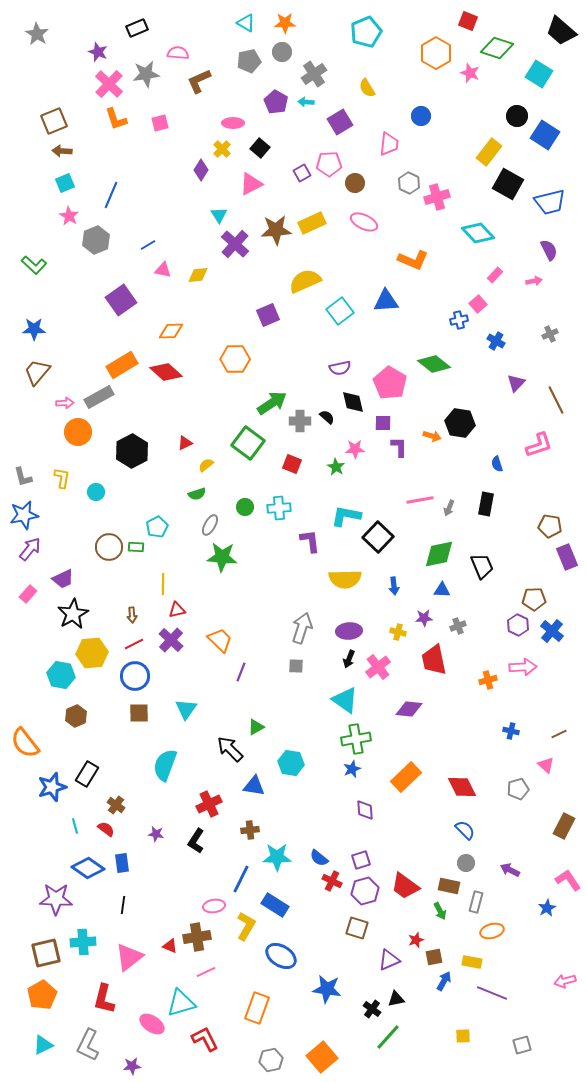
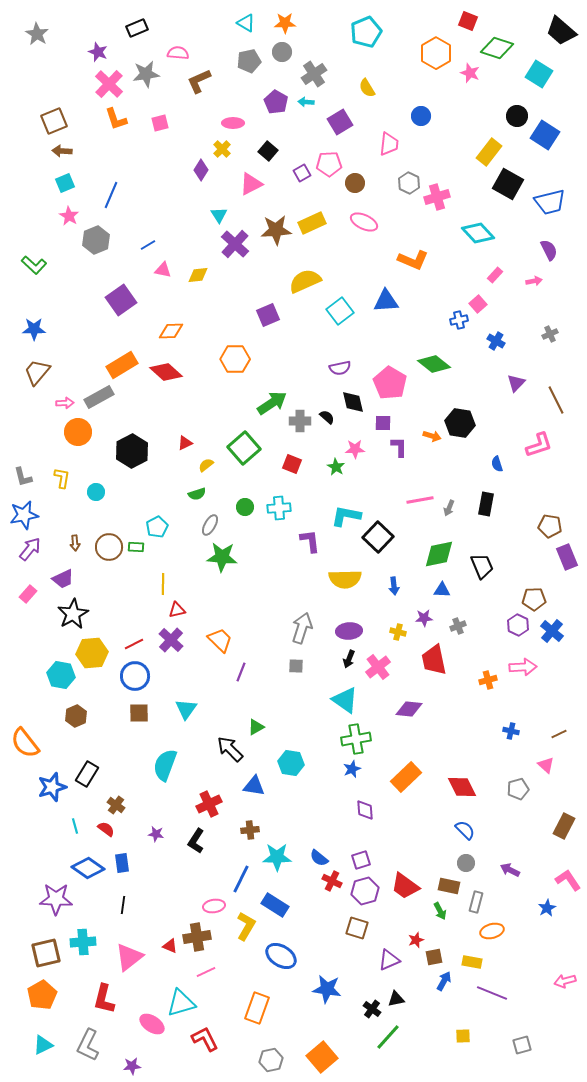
black square at (260, 148): moved 8 px right, 3 px down
green square at (248, 443): moved 4 px left, 5 px down; rotated 12 degrees clockwise
brown arrow at (132, 615): moved 57 px left, 72 px up
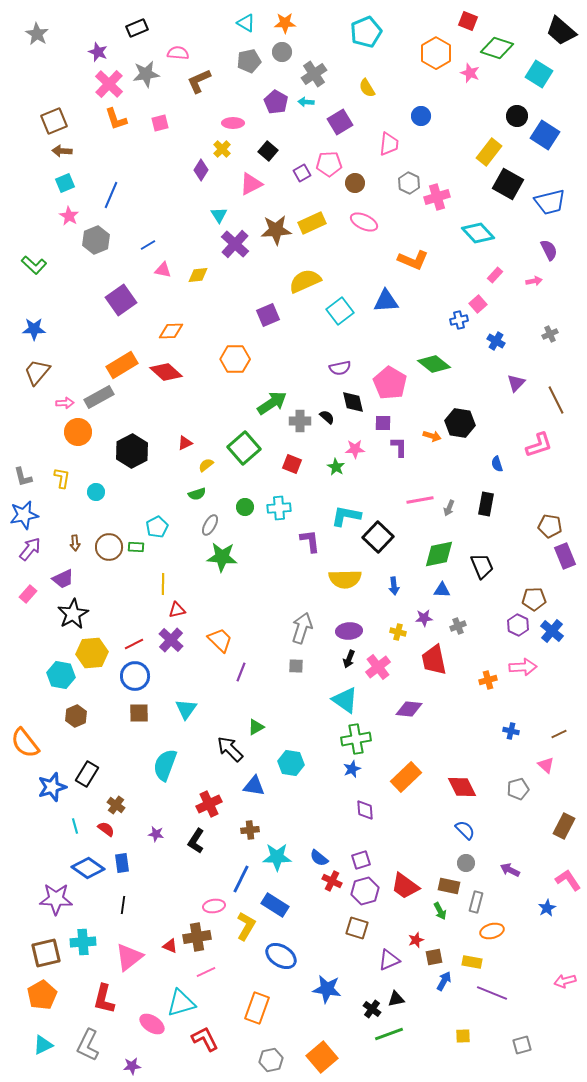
purple rectangle at (567, 557): moved 2 px left, 1 px up
green line at (388, 1037): moved 1 px right, 3 px up; rotated 28 degrees clockwise
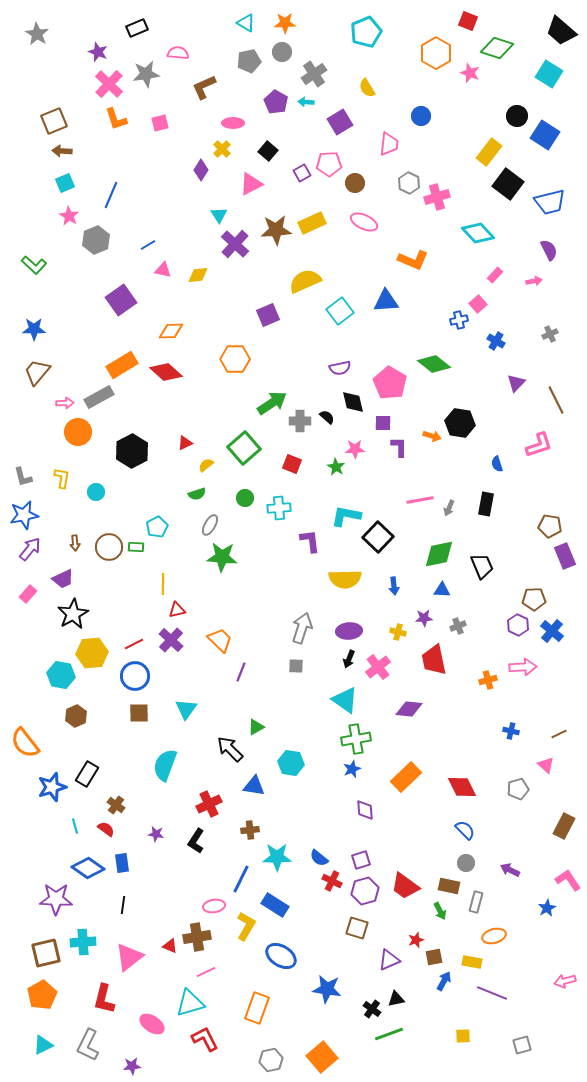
cyan square at (539, 74): moved 10 px right
brown L-shape at (199, 81): moved 5 px right, 6 px down
black square at (508, 184): rotated 8 degrees clockwise
green circle at (245, 507): moved 9 px up
orange ellipse at (492, 931): moved 2 px right, 5 px down
cyan triangle at (181, 1003): moved 9 px right
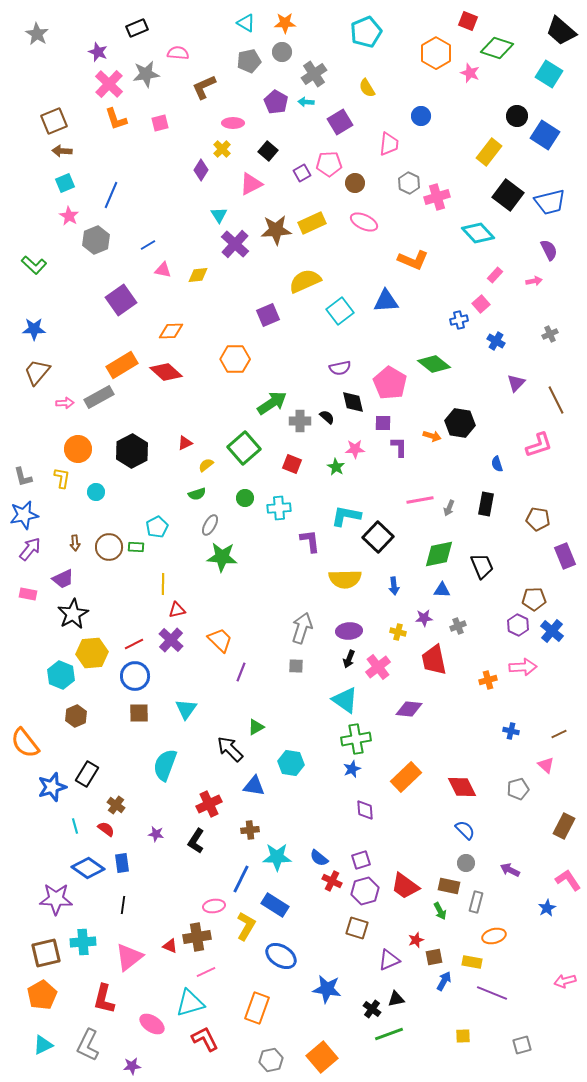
black square at (508, 184): moved 11 px down
pink square at (478, 304): moved 3 px right
orange circle at (78, 432): moved 17 px down
brown pentagon at (550, 526): moved 12 px left, 7 px up
pink rectangle at (28, 594): rotated 60 degrees clockwise
cyan hexagon at (61, 675): rotated 12 degrees clockwise
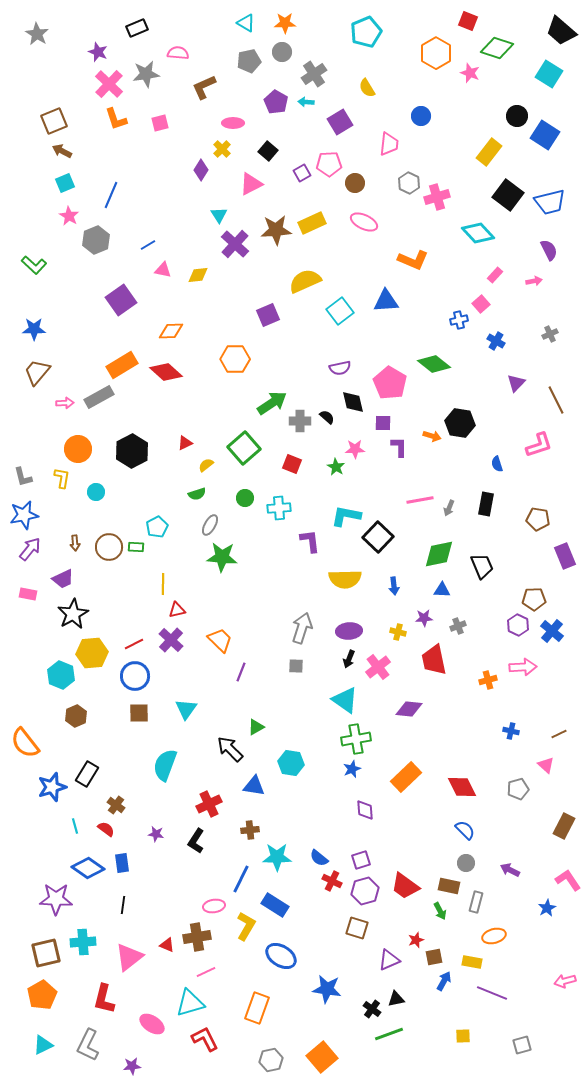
brown arrow at (62, 151): rotated 24 degrees clockwise
red triangle at (170, 946): moved 3 px left, 1 px up
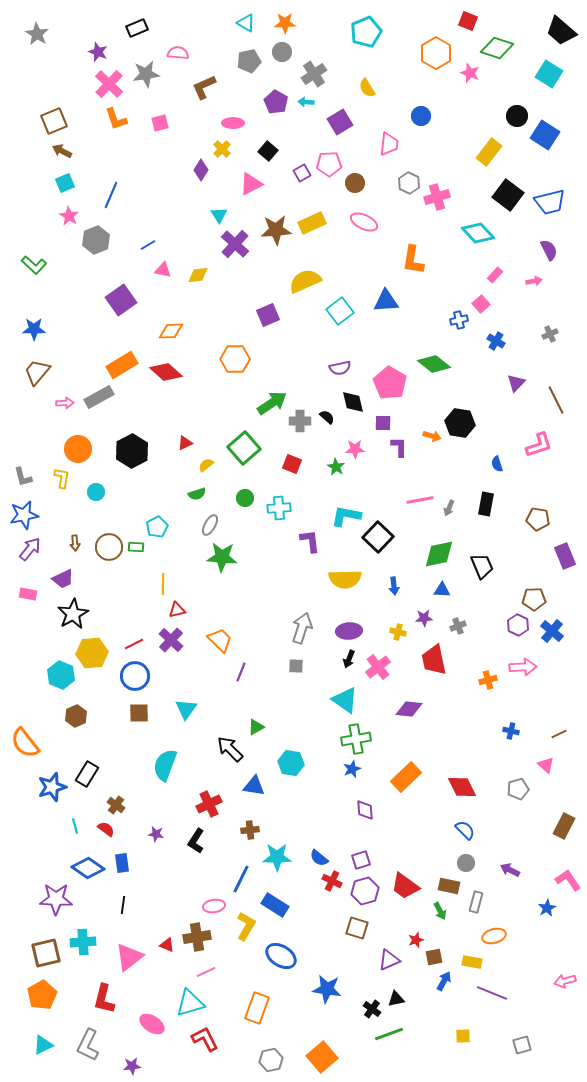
orange L-shape at (413, 260): rotated 76 degrees clockwise
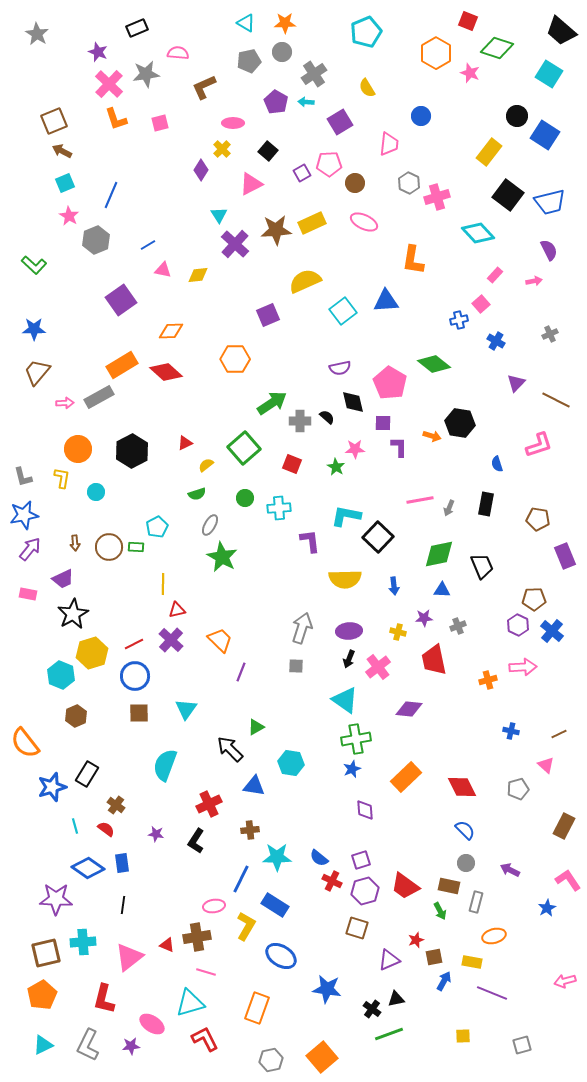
cyan square at (340, 311): moved 3 px right
brown line at (556, 400): rotated 36 degrees counterclockwise
green star at (222, 557): rotated 24 degrees clockwise
yellow hexagon at (92, 653): rotated 12 degrees counterclockwise
pink line at (206, 972): rotated 42 degrees clockwise
purple star at (132, 1066): moved 1 px left, 20 px up
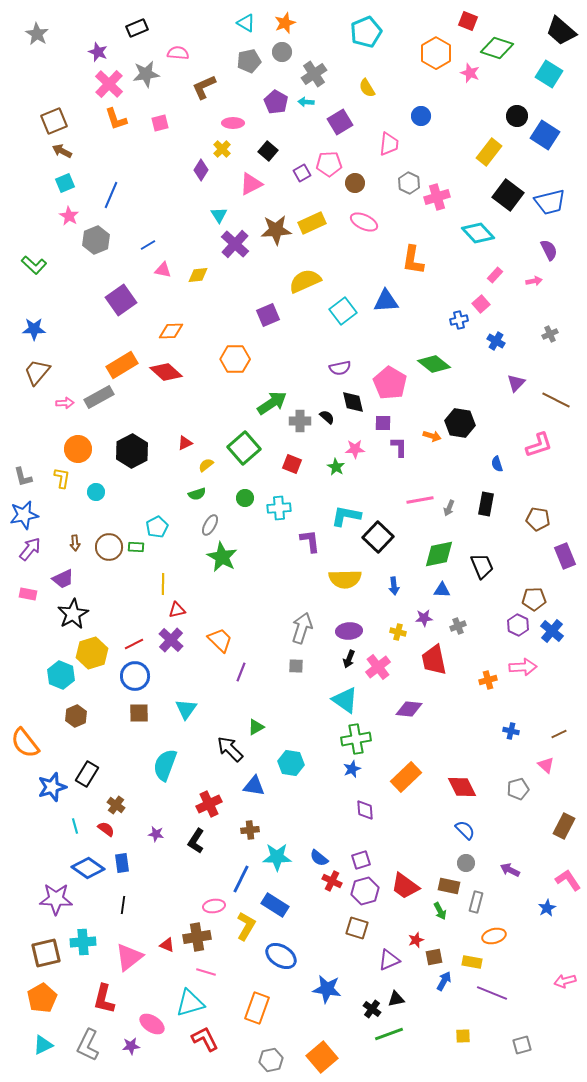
orange star at (285, 23): rotated 20 degrees counterclockwise
orange pentagon at (42, 995): moved 3 px down
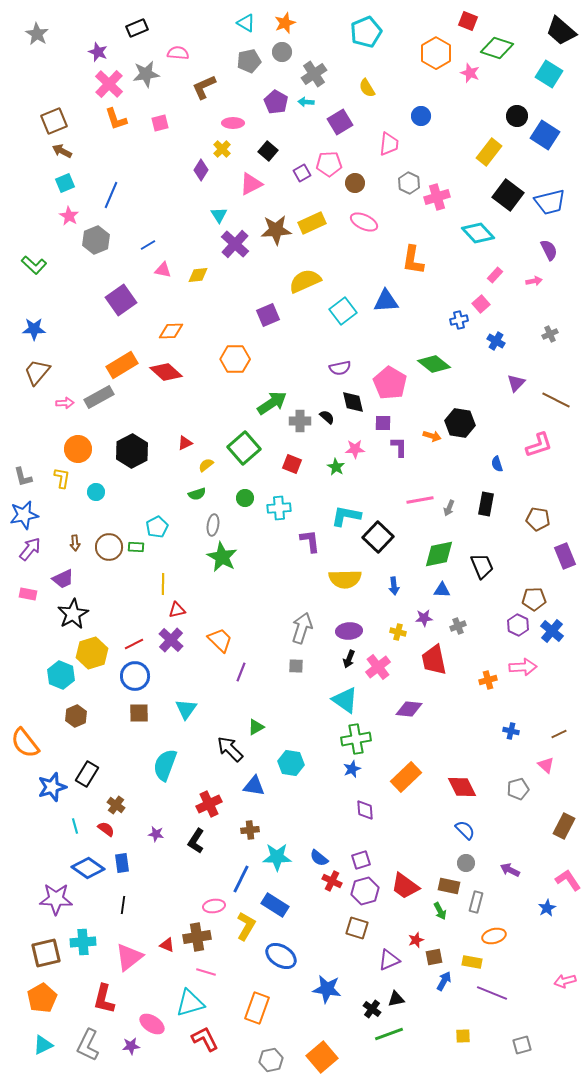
gray ellipse at (210, 525): moved 3 px right; rotated 20 degrees counterclockwise
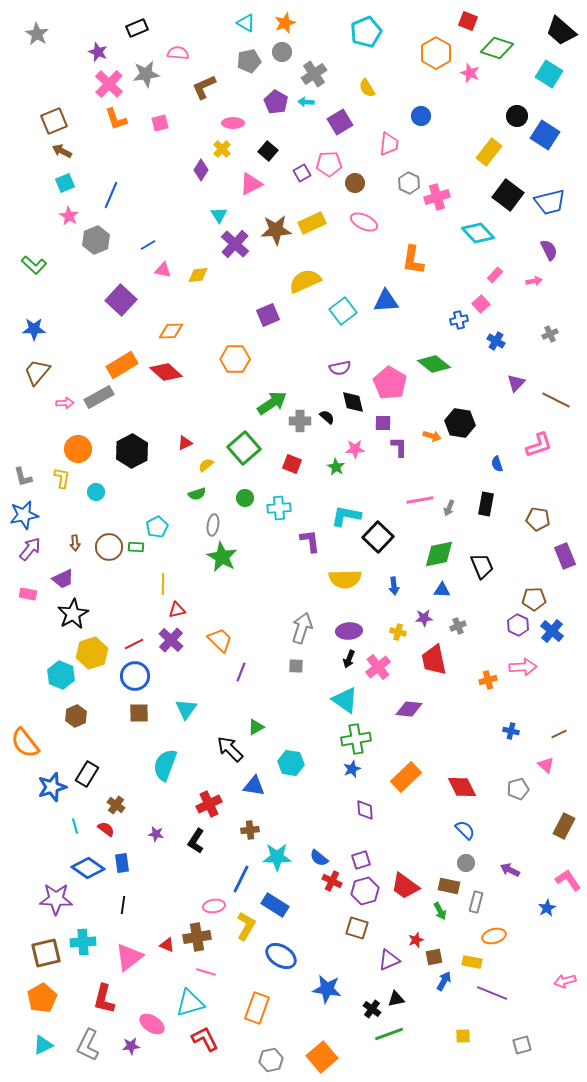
purple square at (121, 300): rotated 12 degrees counterclockwise
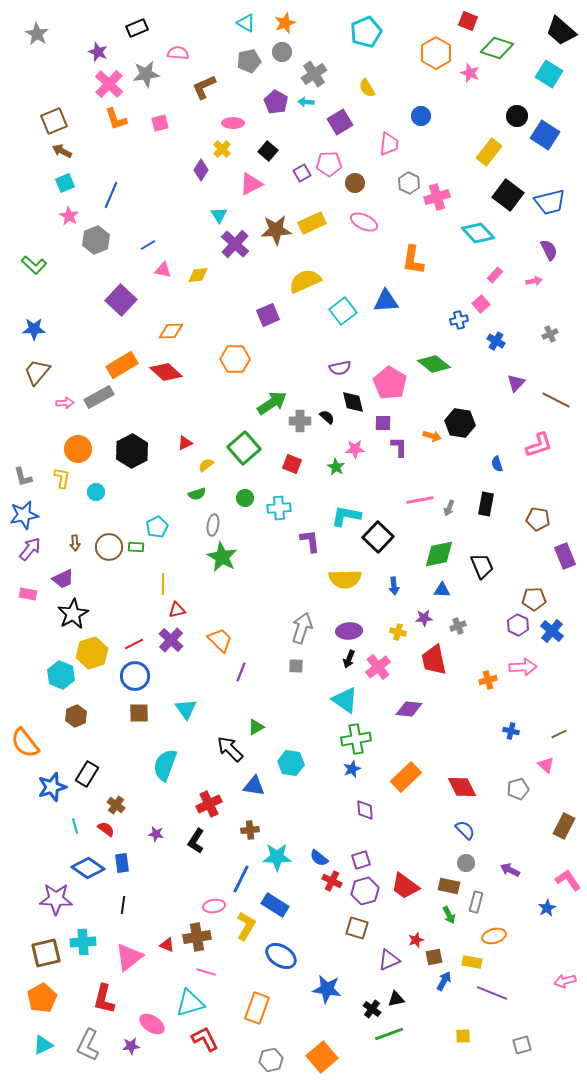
cyan triangle at (186, 709): rotated 10 degrees counterclockwise
green arrow at (440, 911): moved 9 px right, 4 px down
